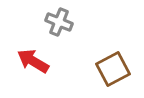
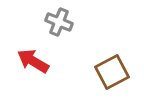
brown square: moved 1 px left, 3 px down
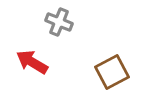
red arrow: moved 1 px left, 1 px down
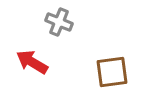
brown square: rotated 20 degrees clockwise
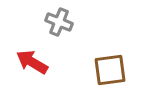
brown square: moved 2 px left, 2 px up
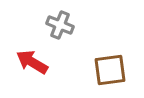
gray cross: moved 1 px right, 3 px down
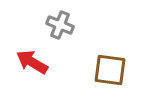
brown square: rotated 16 degrees clockwise
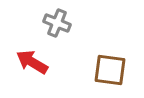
gray cross: moved 3 px left, 2 px up
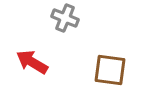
gray cross: moved 8 px right, 5 px up
